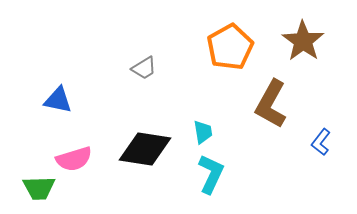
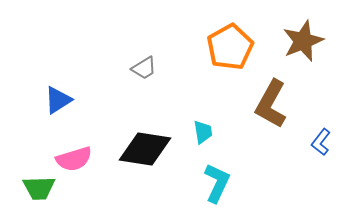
brown star: rotated 15 degrees clockwise
blue triangle: rotated 44 degrees counterclockwise
cyan L-shape: moved 6 px right, 9 px down
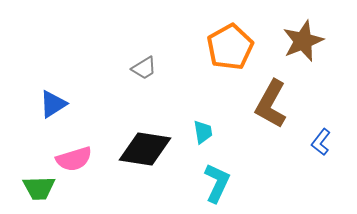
blue triangle: moved 5 px left, 4 px down
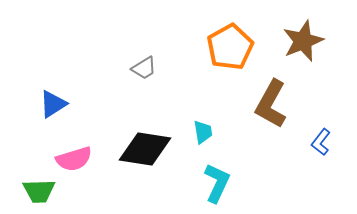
green trapezoid: moved 3 px down
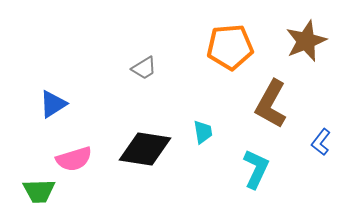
brown star: moved 3 px right
orange pentagon: rotated 24 degrees clockwise
cyan L-shape: moved 39 px right, 14 px up
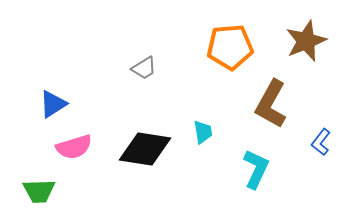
pink semicircle: moved 12 px up
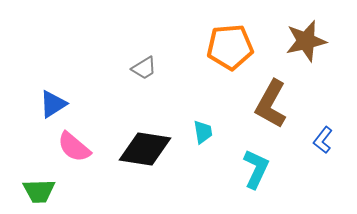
brown star: rotated 9 degrees clockwise
blue L-shape: moved 2 px right, 2 px up
pink semicircle: rotated 57 degrees clockwise
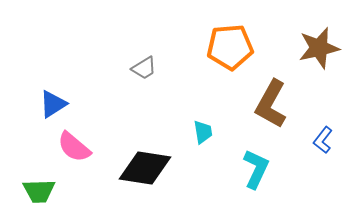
brown star: moved 13 px right, 7 px down
black diamond: moved 19 px down
